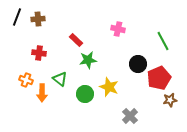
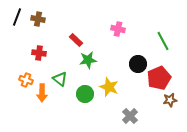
brown cross: rotated 16 degrees clockwise
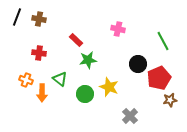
brown cross: moved 1 px right
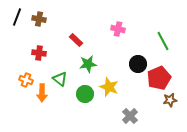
green star: moved 4 px down
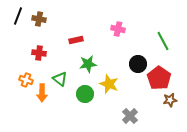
black line: moved 1 px right, 1 px up
red rectangle: rotated 56 degrees counterclockwise
red pentagon: rotated 15 degrees counterclockwise
yellow star: moved 3 px up
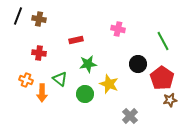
red pentagon: moved 3 px right
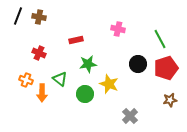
brown cross: moved 2 px up
green line: moved 3 px left, 2 px up
red cross: rotated 16 degrees clockwise
red pentagon: moved 4 px right, 10 px up; rotated 20 degrees clockwise
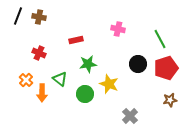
orange cross: rotated 24 degrees clockwise
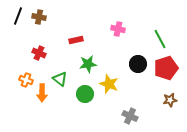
orange cross: rotated 24 degrees counterclockwise
gray cross: rotated 21 degrees counterclockwise
